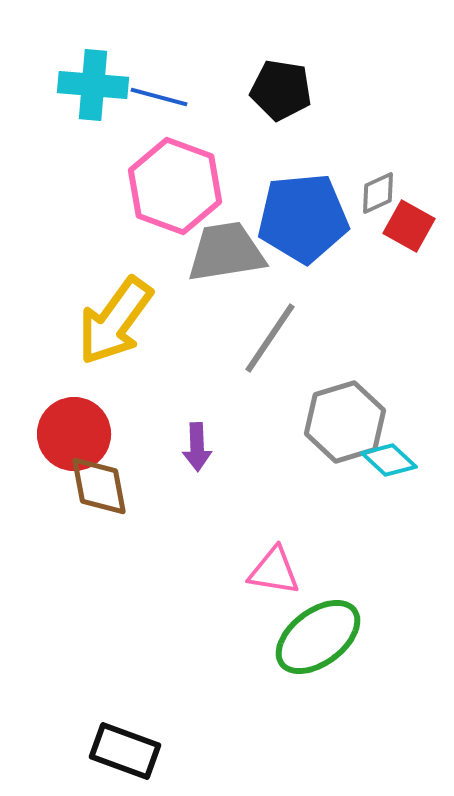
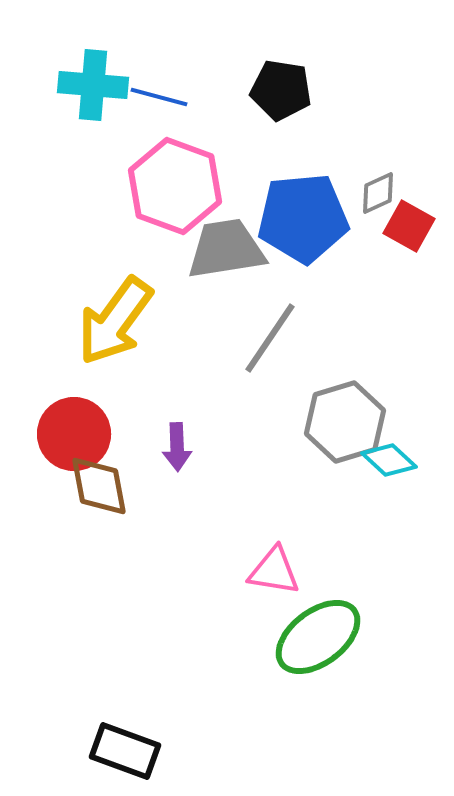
gray trapezoid: moved 3 px up
purple arrow: moved 20 px left
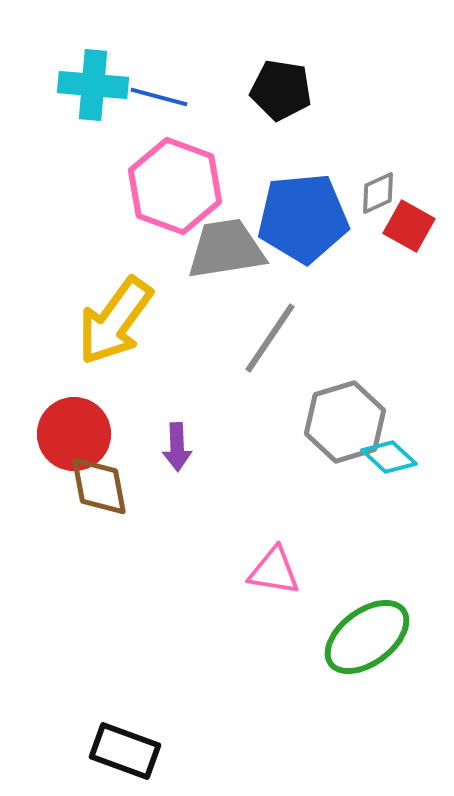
cyan diamond: moved 3 px up
green ellipse: moved 49 px right
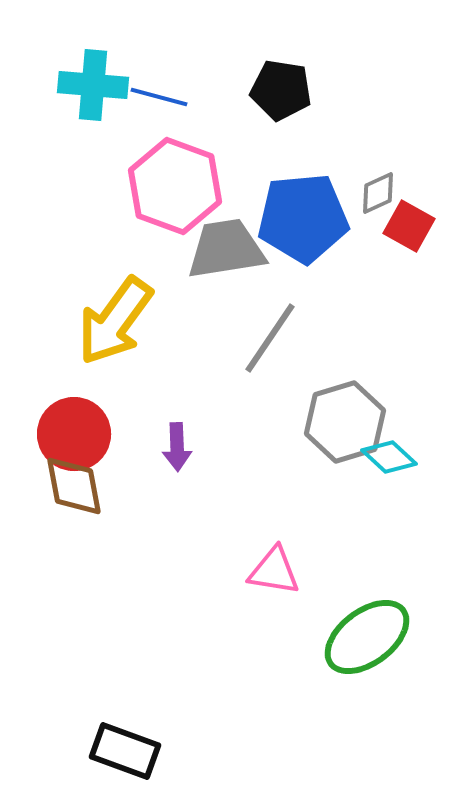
brown diamond: moved 25 px left
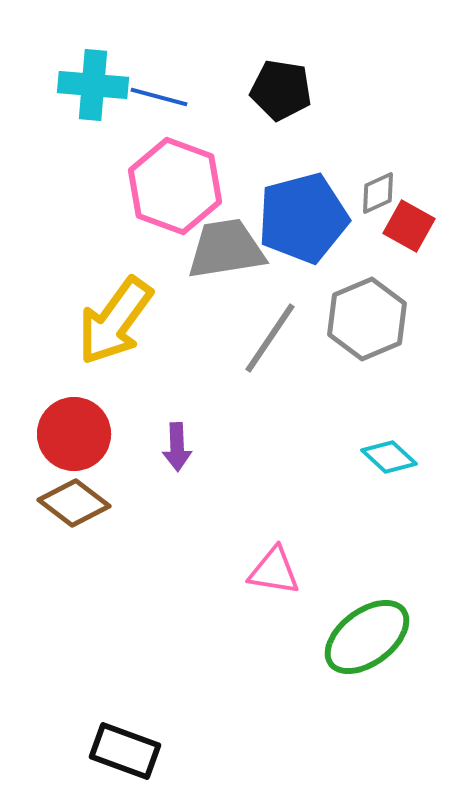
blue pentagon: rotated 10 degrees counterclockwise
gray hexagon: moved 22 px right, 103 px up; rotated 6 degrees counterclockwise
brown diamond: moved 17 px down; rotated 42 degrees counterclockwise
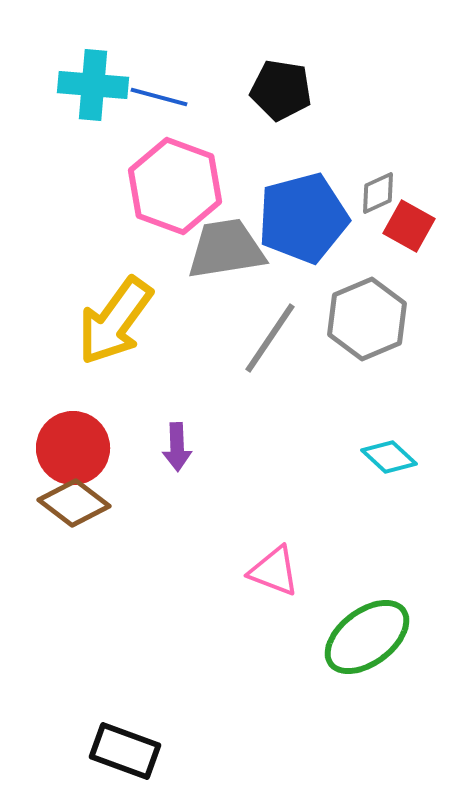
red circle: moved 1 px left, 14 px down
pink triangle: rotated 12 degrees clockwise
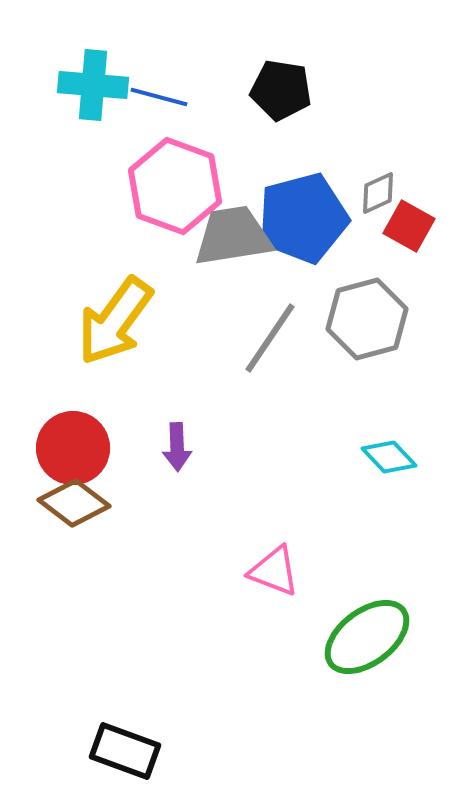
gray trapezoid: moved 7 px right, 13 px up
gray hexagon: rotated 8 degrees clockwise
cyan diamond: rotated 4 degrees clockwise
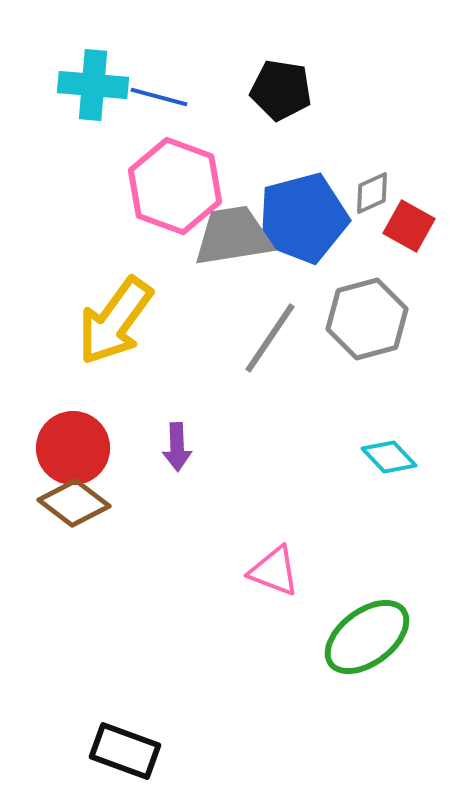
gray diamond: moved 6 px left
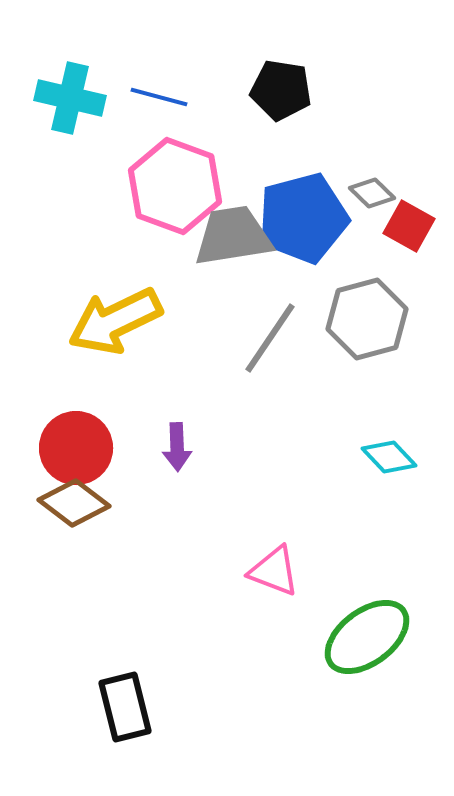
cyan cross: moved 23 px left, 13 px down; rotated 8 degrees clockwise
gray diamond: rotated 69 degrees clockwise
yellow arrow: rotated 28 degrees clockwise
red circle: moved 3 px right
black rectangle: moved 44 px up; rotated 56 degrees clockwise
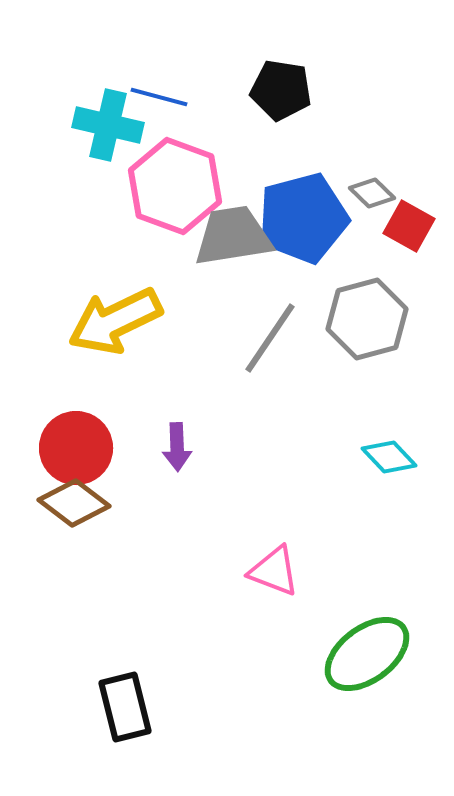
cyan cross: moved 38 px right, 27 px down
green ellipse: moved 17 px down
